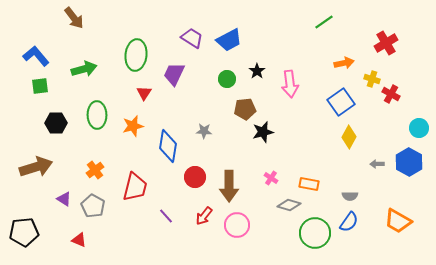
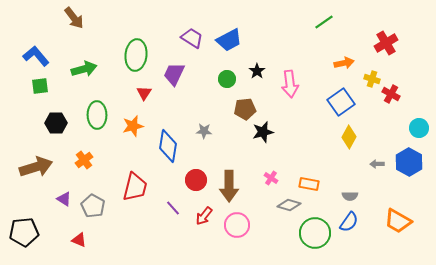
orange cross at (95, 170): moved 11 px left, 10 px up
red circle at (195, 177): moved 1 px right, 3 px down
purple line at (166, 216): moved 7 px right, 8 px up
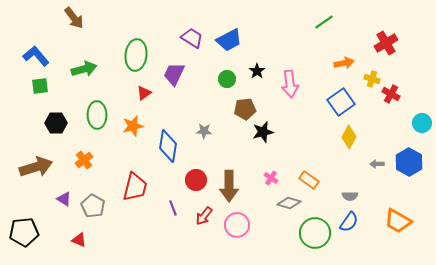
red triangle at (144, 93): rotated 21 degrees clockwise
cyan circle at (419, 128): moved 3 px right, 5 px up
orange rectangle at (309, 184): moved 4 px up; rotated 24 degrees clockwise
gray diamond at (289, 205): moved 2 px up
purple line at (173, 208): rotated 21 degrees clockwise
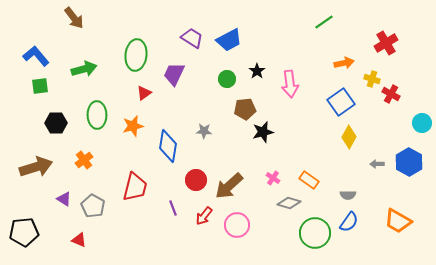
pink cross at (271, 178): moved 2 px right
brown arrow at (229, 186): rotated 48 degrees clockwise
gray semicircle at (350, 196): moved 2 px left, 1 px up
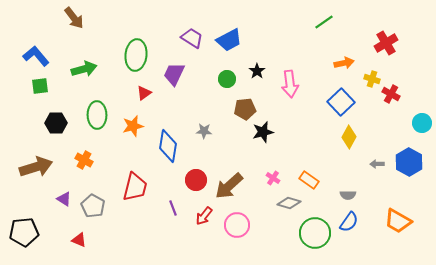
blue square at (341, 102): rotated 8 degrees counterclockwise
orange cross at (84, 160): rotated 24 degrees counterclockwise
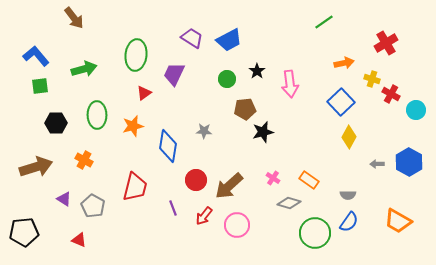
cyan circle at (422, 123): moved 6 px left, 13 px up
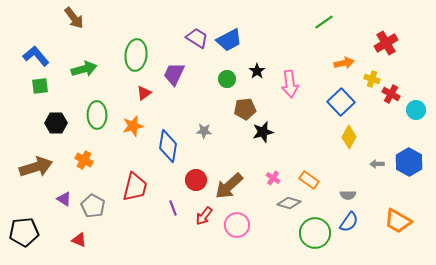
purple trapezoid at (192, 38): moved 5 px right
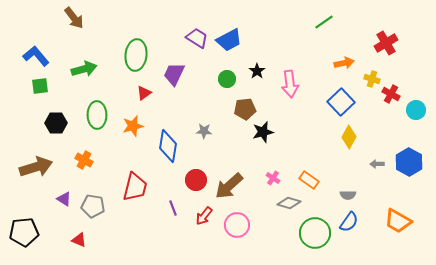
gray pentagon at (93, 206): rotated 20 degrees counterclockwise
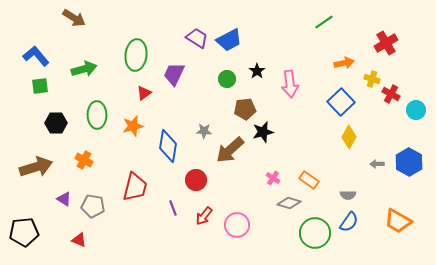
brown arrow at (74, 18): rotated 20 degrees counterclockwise
brown arrow at (229, 186): moved 1 px right, 36 px up
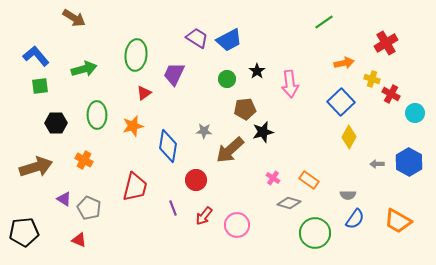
cyan circle at (416, 110): moved 1 px left, 3 px down
gray pentagon at (93, 206): moved 4 px left, 2 px down; rotated 15 degrees clockwise
blue semicircle at (349, 222): moved 6 px right, 3 px up
